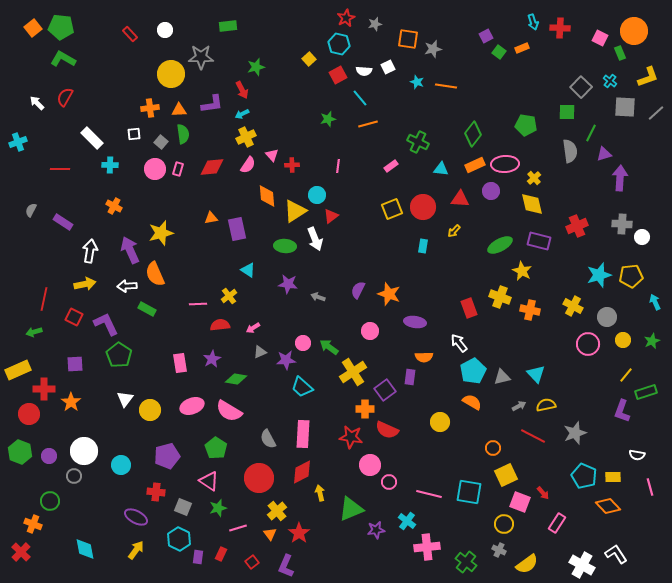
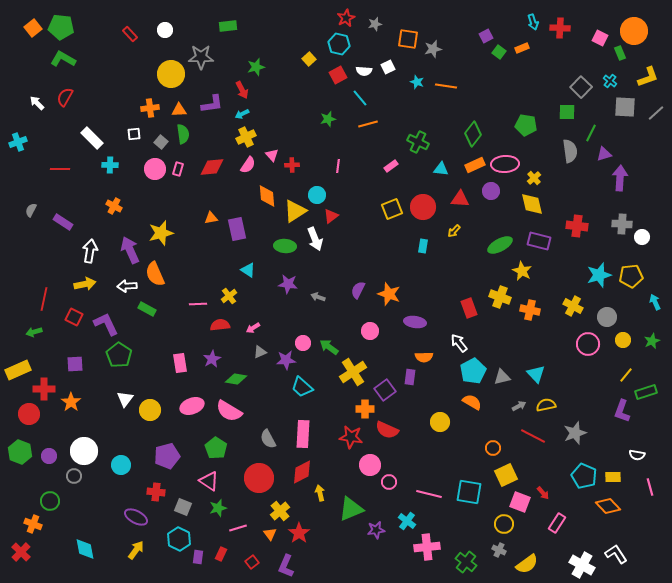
red cross at (577, 226): rotated 30 degrees clockwise
yellow cross at (277, 511): moved 3 px right
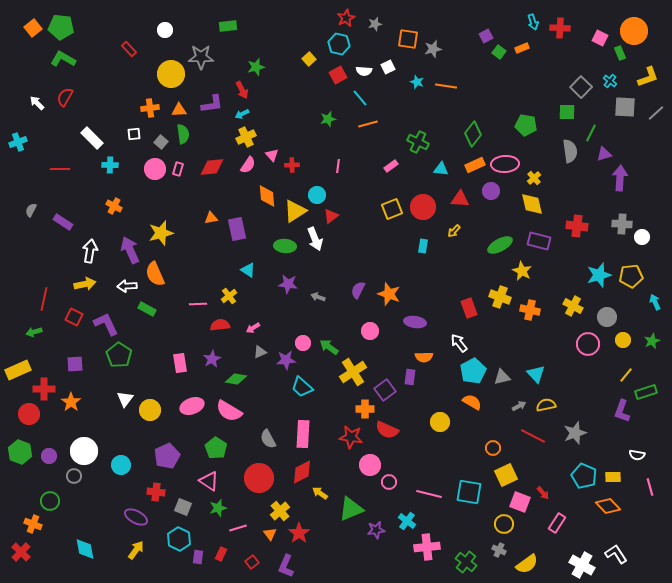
red rectangle at (130, 34): moved 1 px left, 15 px down
purple pentagon at (167, 456): rotated 10 degrees counterclockwise
yellow arrow at (320, 493): rotated 42 degrees counterclockwise
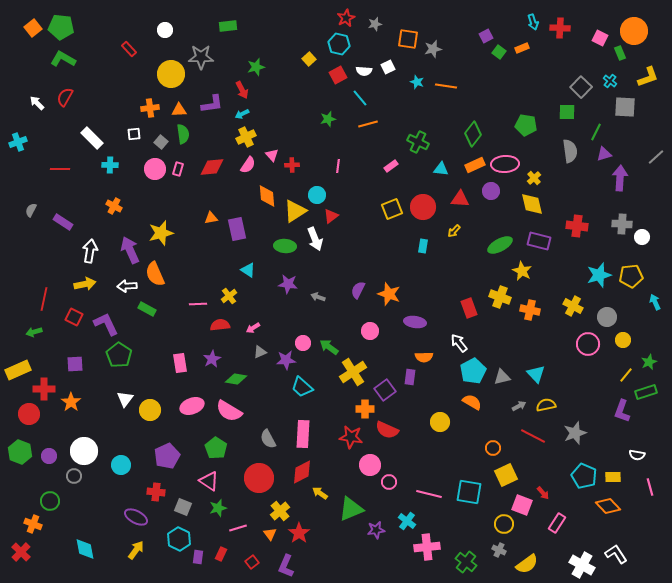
gray line at (656, 113): moved 44 px down
green line at (591, 133): moved 5 px right, 1 px up
green star at (652, 341): moved 3 px left, 21 px down
pink square at (520, 502): moved 2 px right, 3 px down
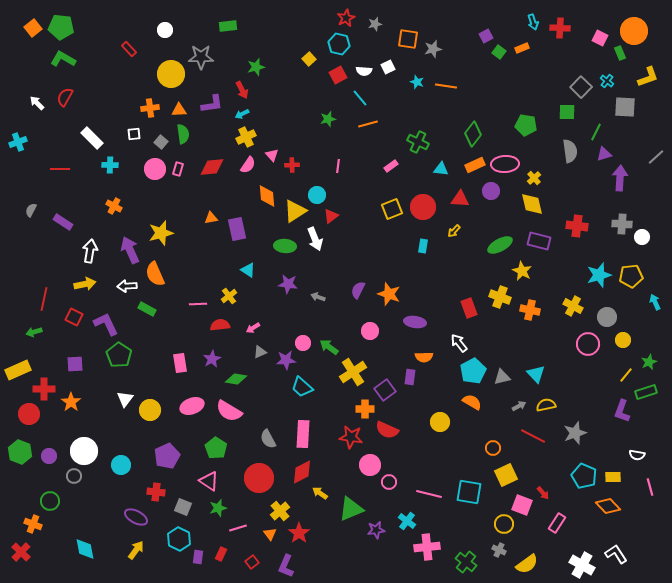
cyan cross at (610, 81): moved 3 px left
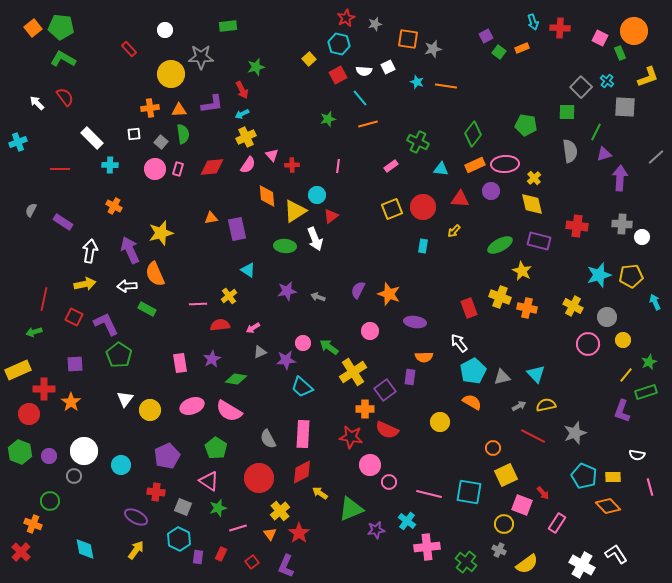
red semicircle at (65, 97): rotated 114 degrees clockwise
purple star at (288, 284): moved 1 px left, 7 px down; rotated 18 degrees counterclockwise
orange cross at (530, 310): moved 3 px left, 2 px up
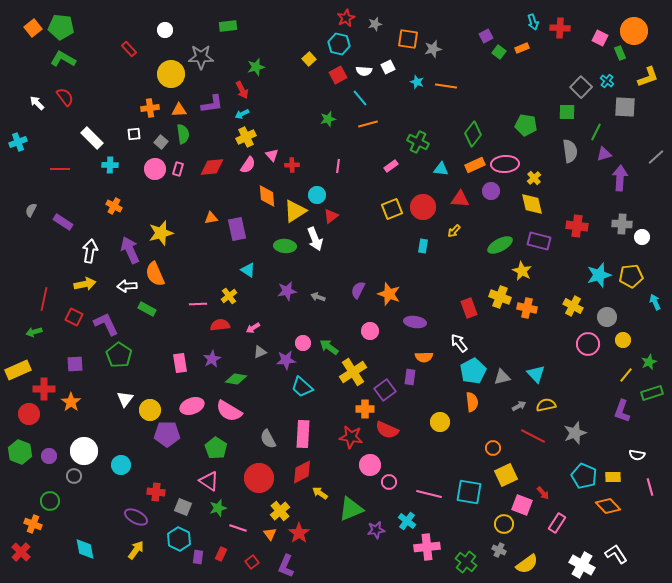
green rectangle at (646, 392): moved 6 px right, 1 px down
orange semicircle at (472, 402): rotated 54 degrees clockwise
purple pentagon at (167, 456): moved 22 px up; rotated 25 degrees clockwise
pink line at (238, 528): rotated 36 degrees clockwise
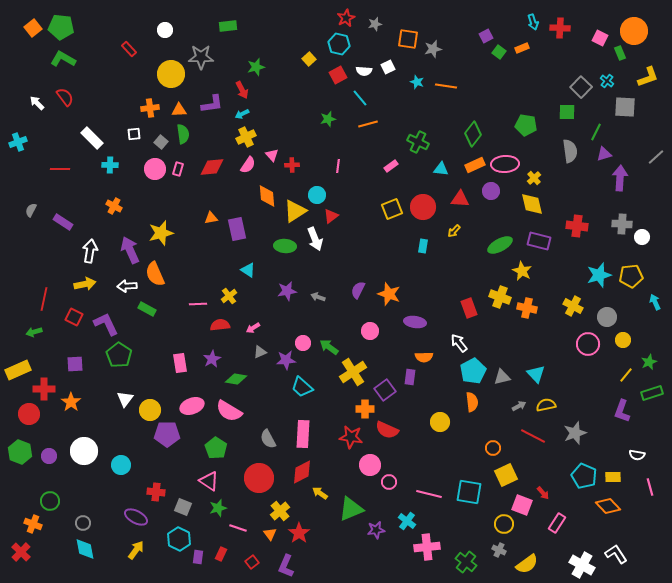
gray circle at (74, 476): moved 9 px right, 47 px down
